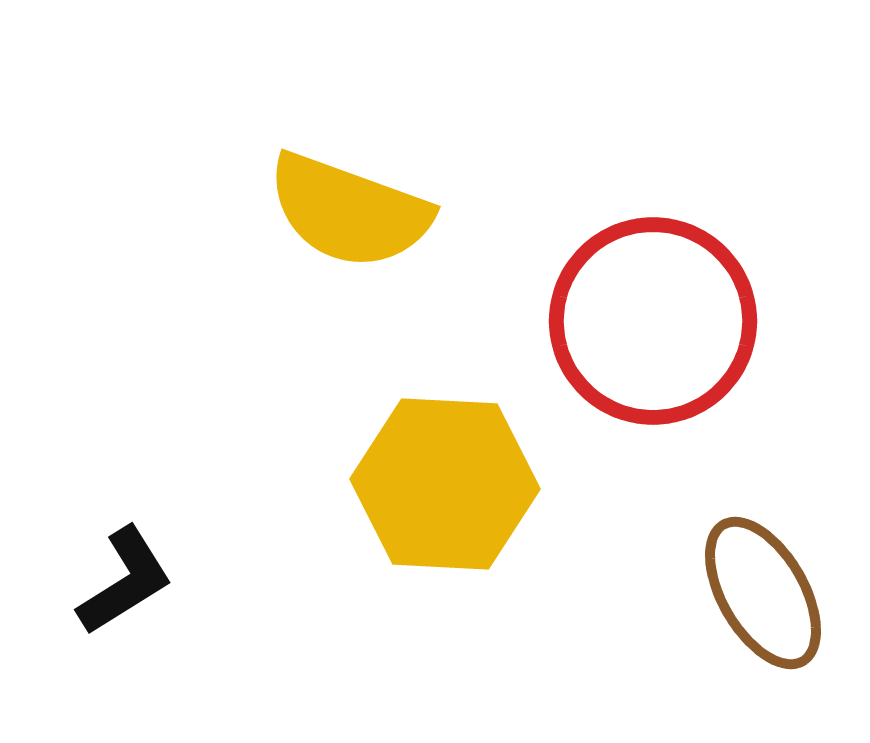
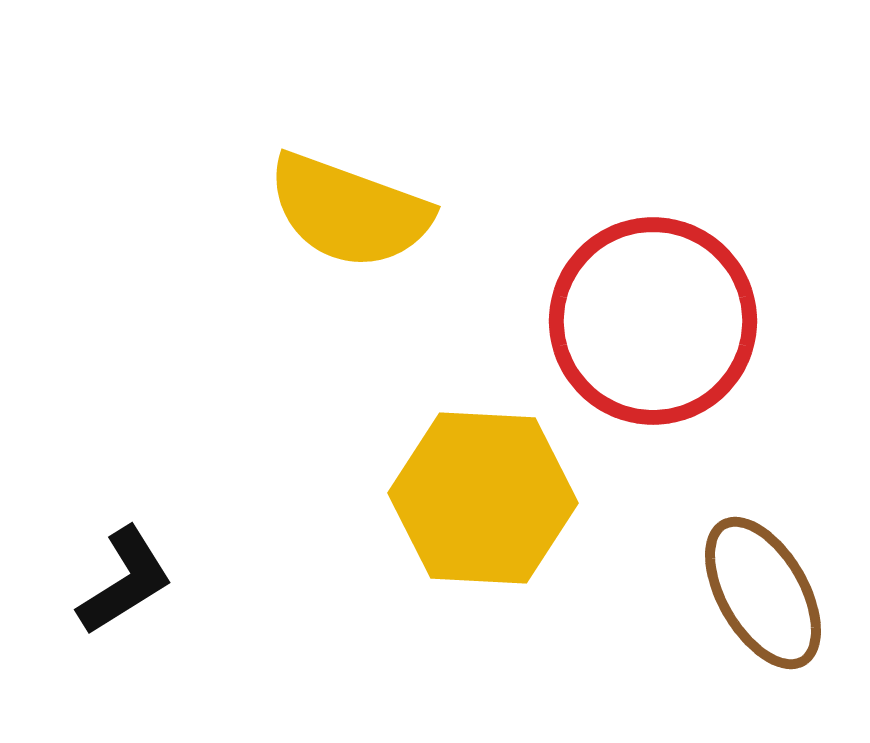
yellow hexagon: moved 38 px right, 14 px down
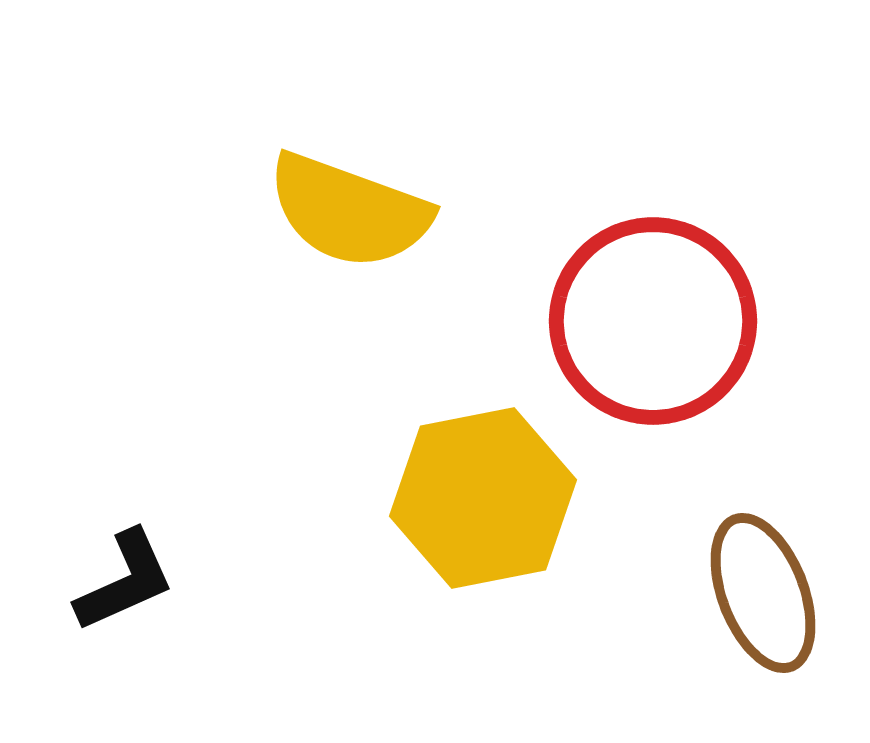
yellow hexagon: rotated 14 degrees counterclockwise
black L-shape: rotated 8 degrees clockwise
brown ellipse: rotated 9 degrees clockwise
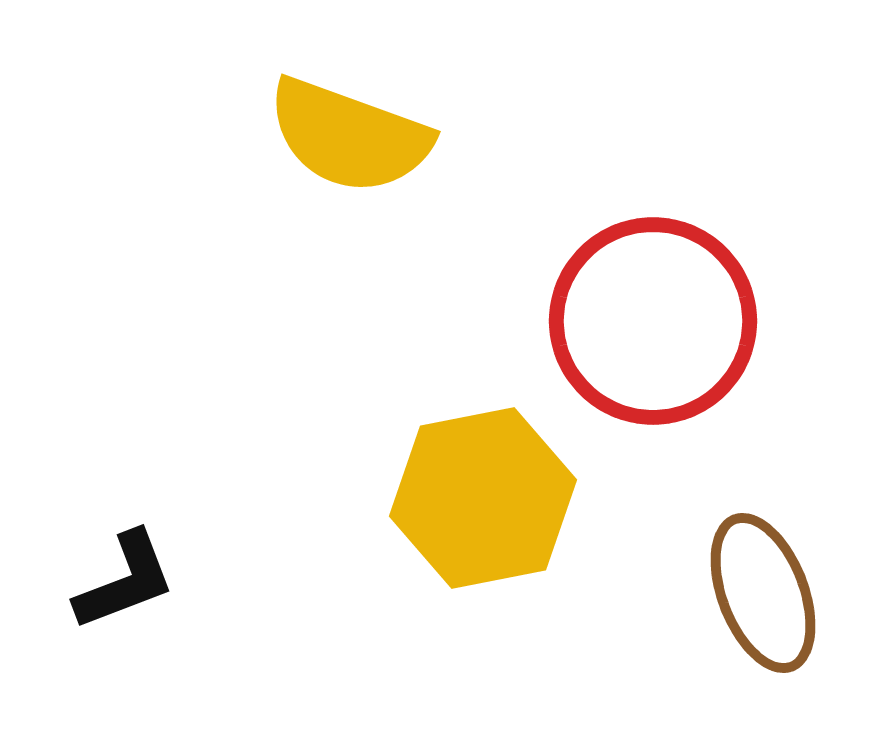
yellow semicircle: moved 75 px up
black L-shape: rotated 3 degrees clockwise
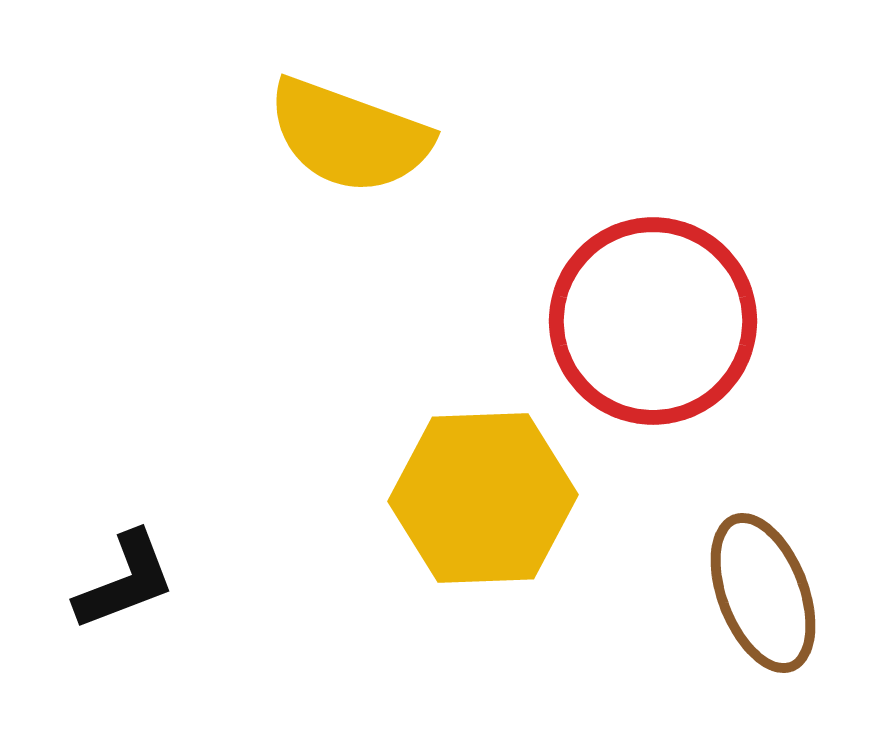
yellow hexagon: rotated 9 degrees clockwise
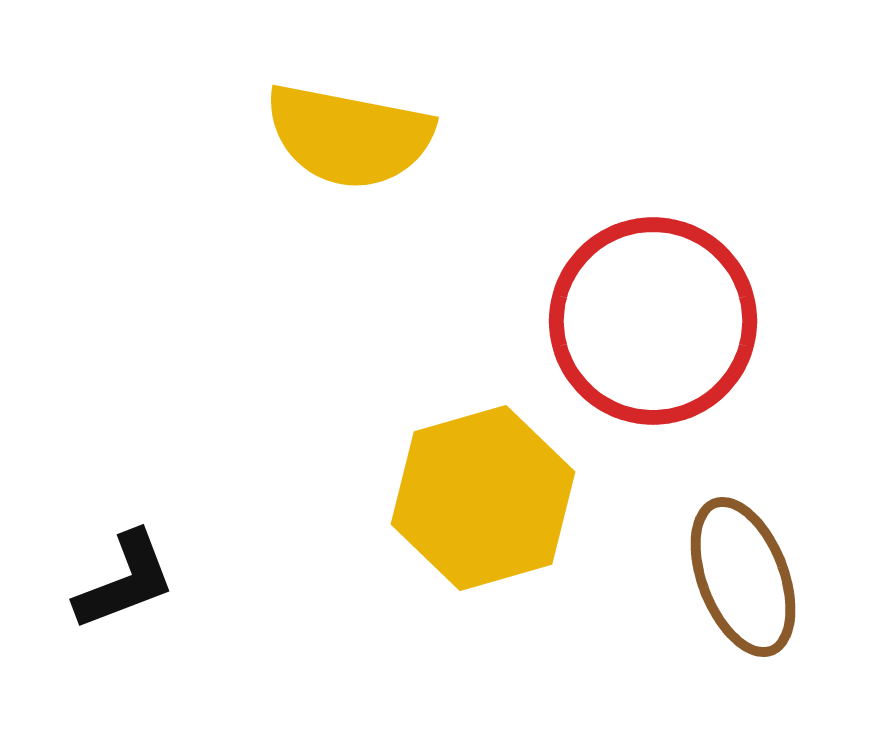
yellow semicircle: rotated 9 degrees counterclockwise
yellow hexagon: rotated 14 degrees counterclockwise
brown ellipse: moved 20 px left, 16 px up
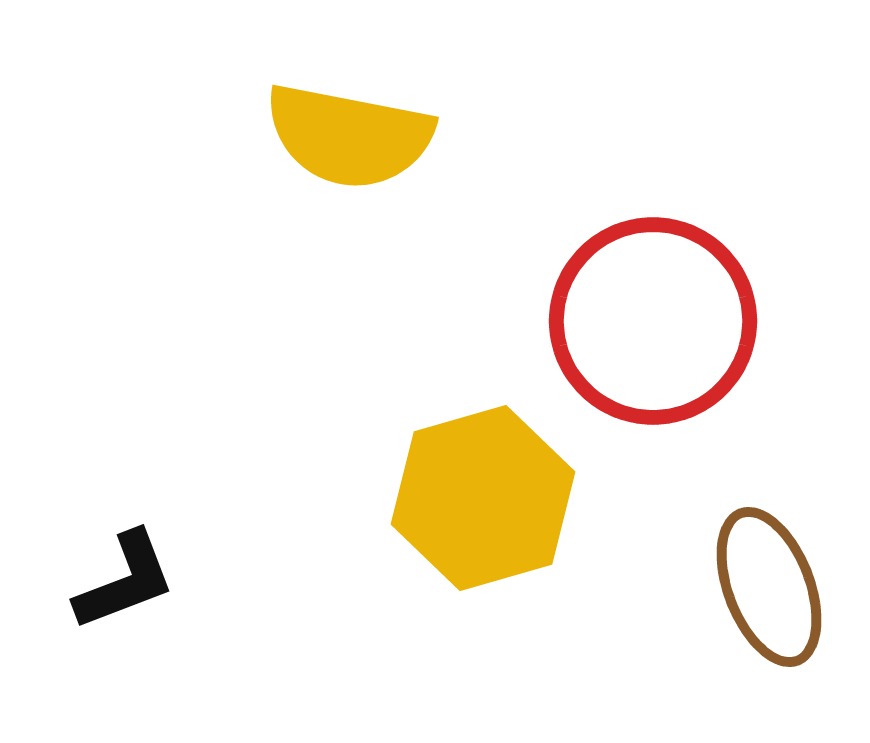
brown ellipse: moved 26 px right, 10 px down
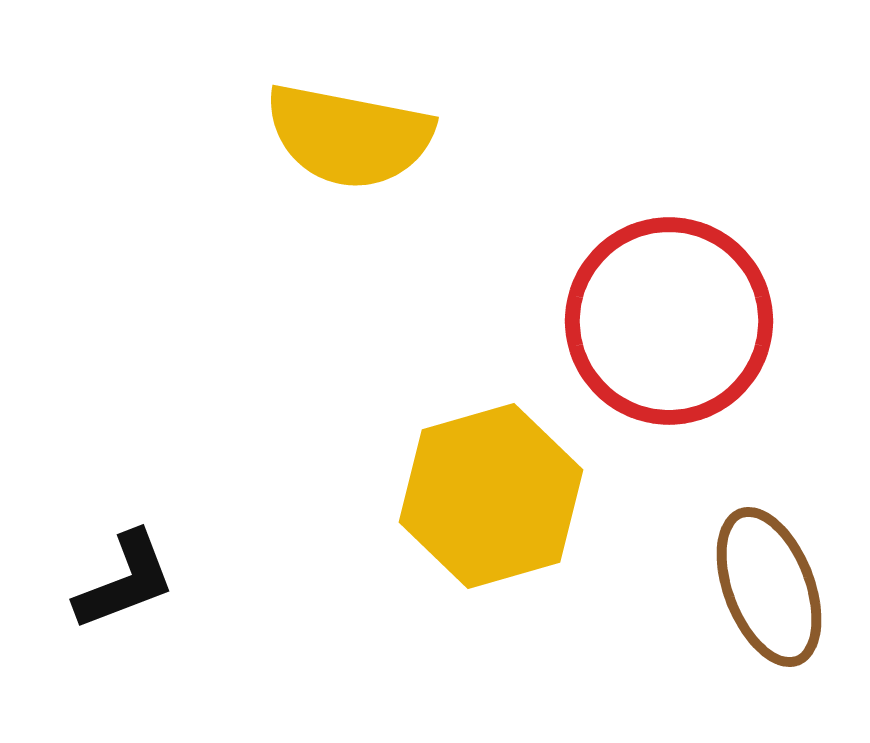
red circle: moved 16 px right
yellow hexagon: moved 8 px right, 2 px up
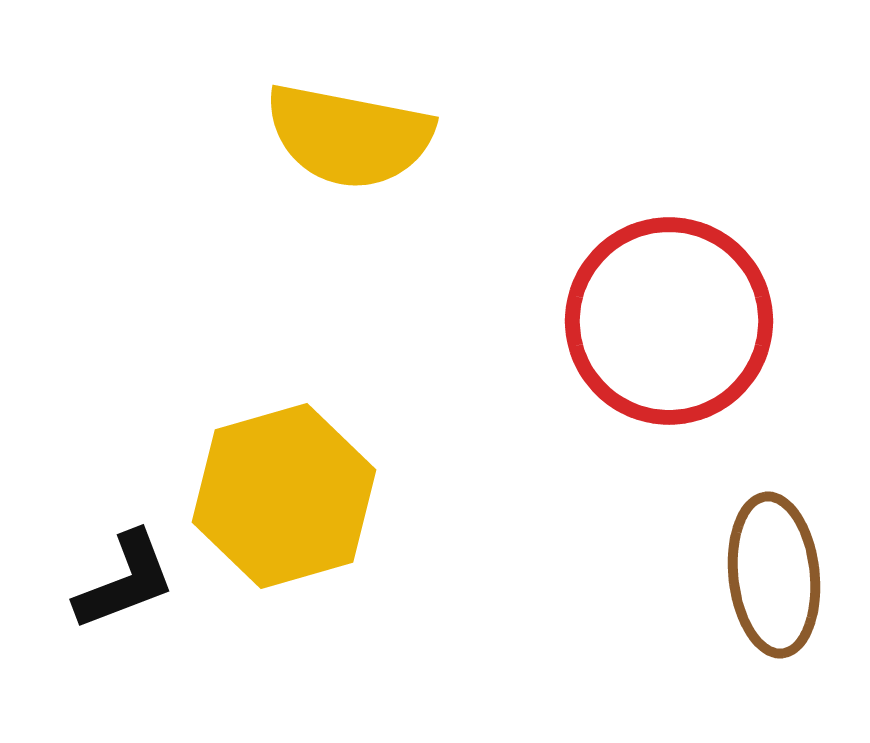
yellow hexagon: moved 207 px left
brown ellipse: moved 5 px right, 12 px up; rotated 15 degrees clockwise
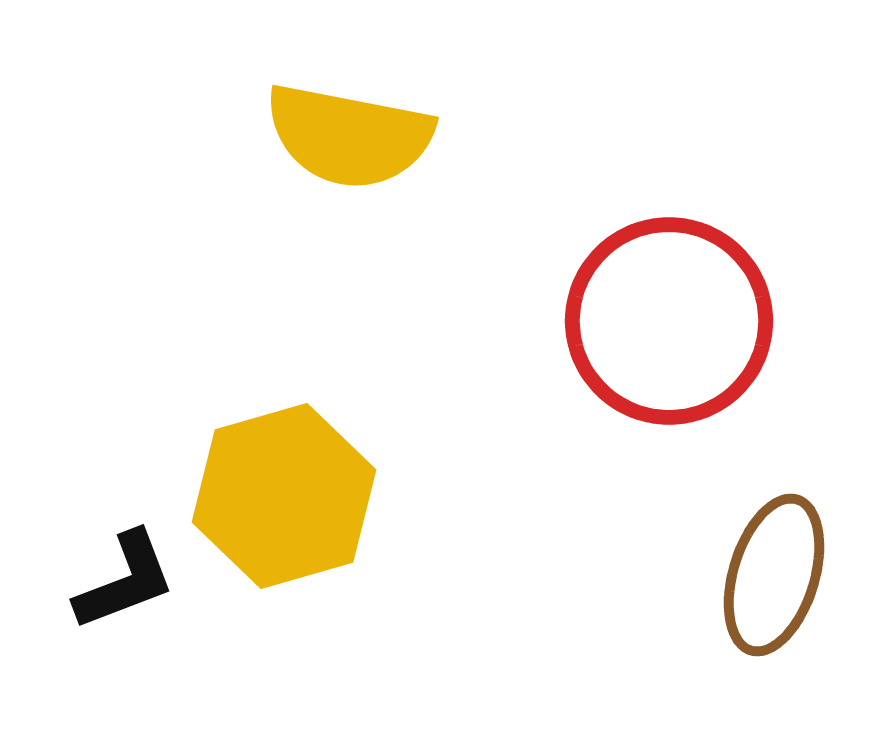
brown ellipse: rotated 23 degrees clockwise
